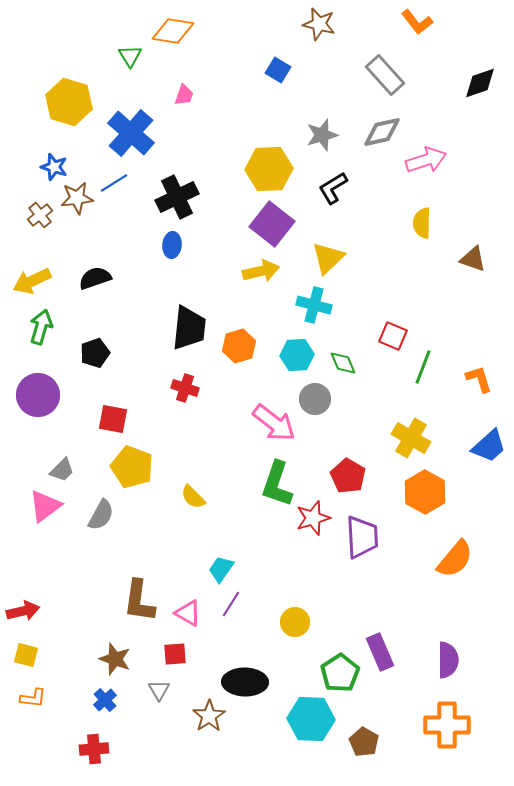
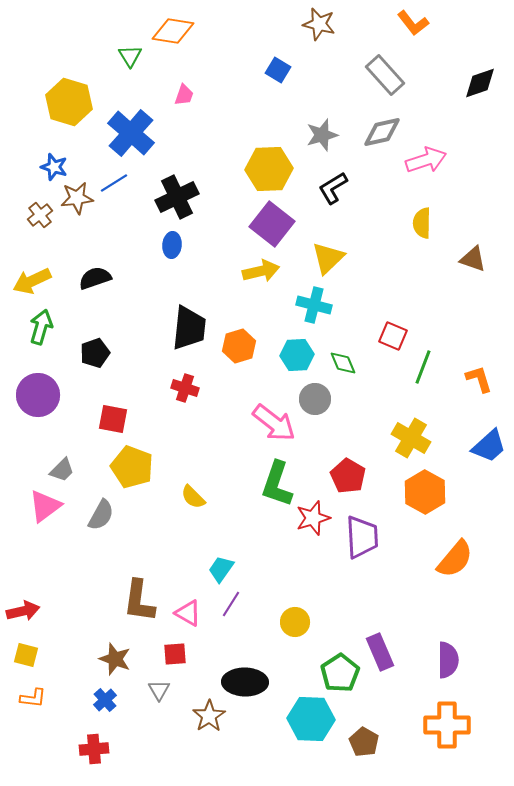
orange L-shape at (417, 22): moved 4 px left, 1 px down
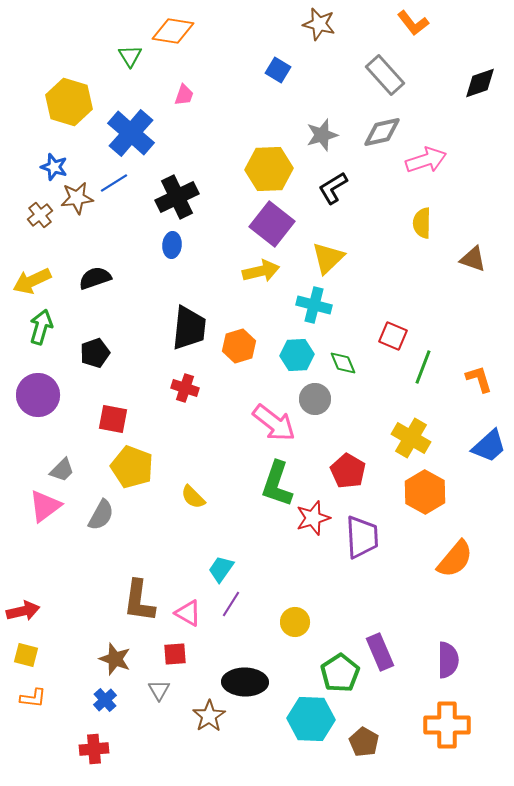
red pentagon at (348, 476): moved 5 px up
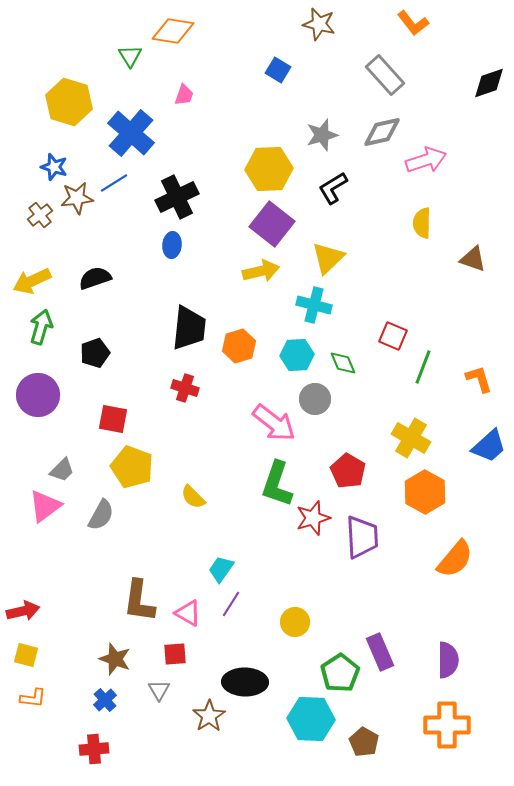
black diamond at (480, 83): moved 9 px right
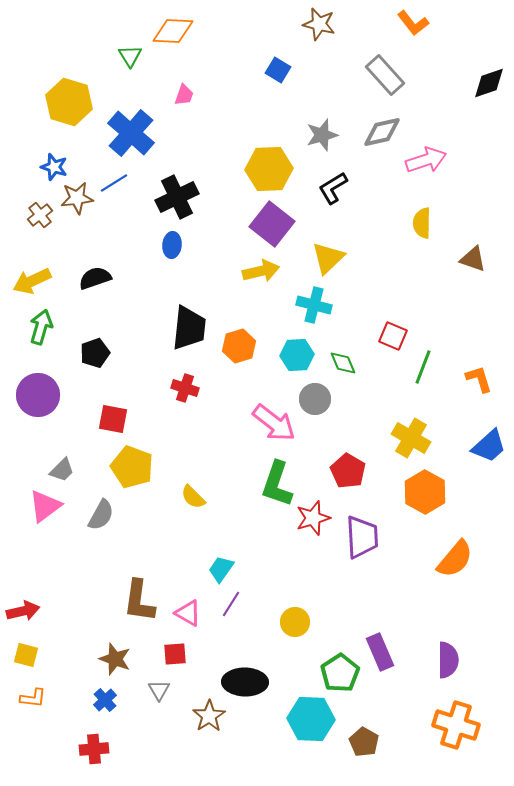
orange diamond at (173, 31): rotated 6 degrees counterclockwise
orange cross at (447, 725): moved 9 px right; rotated 18 degrees clockwise
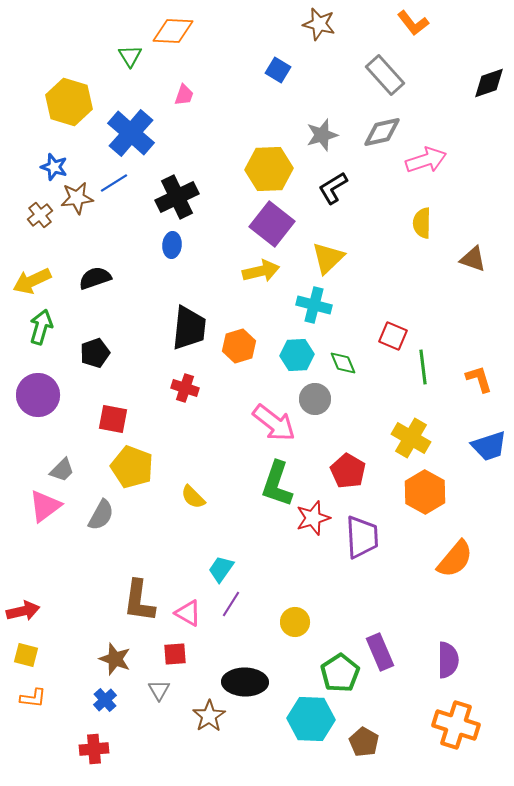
green line at (423, 367): rotated 28 degrees counterclockwise
blue trapezoid at (489, 446): rotated 24 degrees clockwise
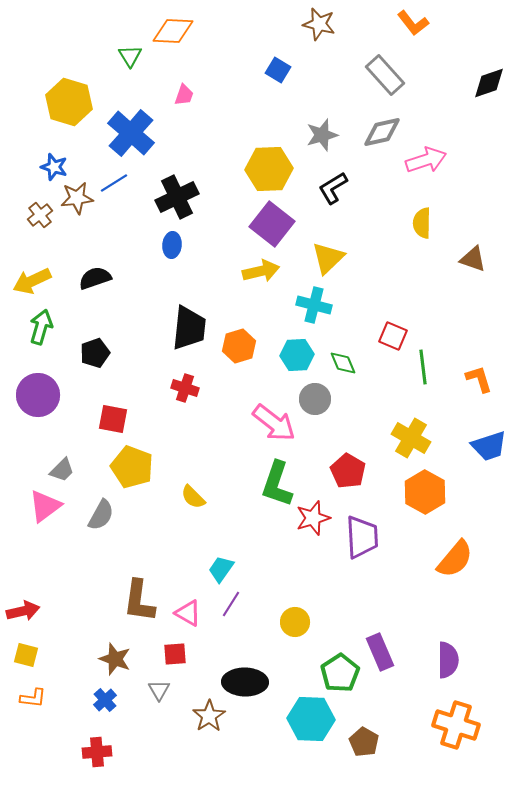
red cross at (94, 749): moved 3 px right, 3 px down
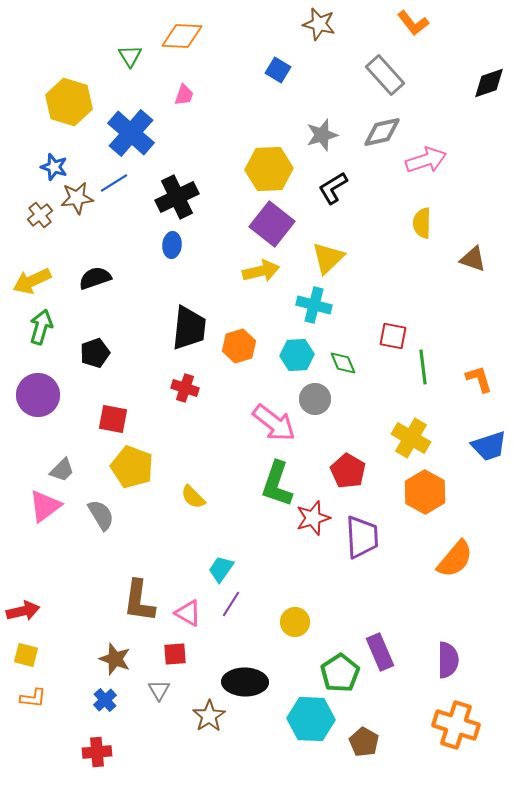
orange diamond at (173, 31): moved 9 px right, 5 px down
red square at (393, 336): rotated 12 degrees counterclockwise
gray semicircle at (101, 515): rotated 60 degrees counterclockwise
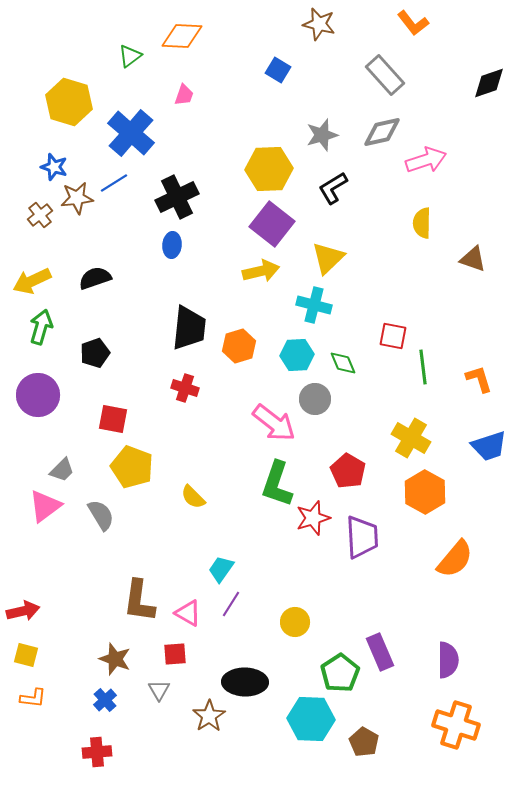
green triangle at (130, 56): rotated 25 degrees clockwise
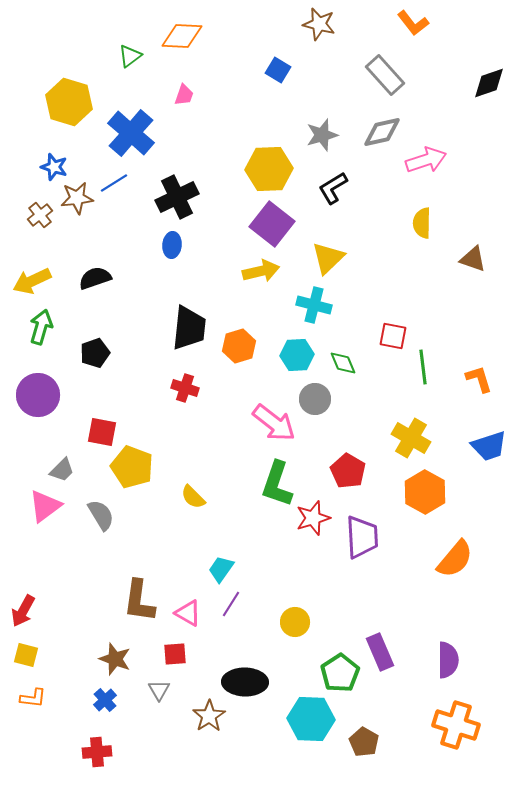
red square at (113, 419): moved 11 px left, 13 px down
red arrow at (23, 611): rotated 132 degrees clockwise
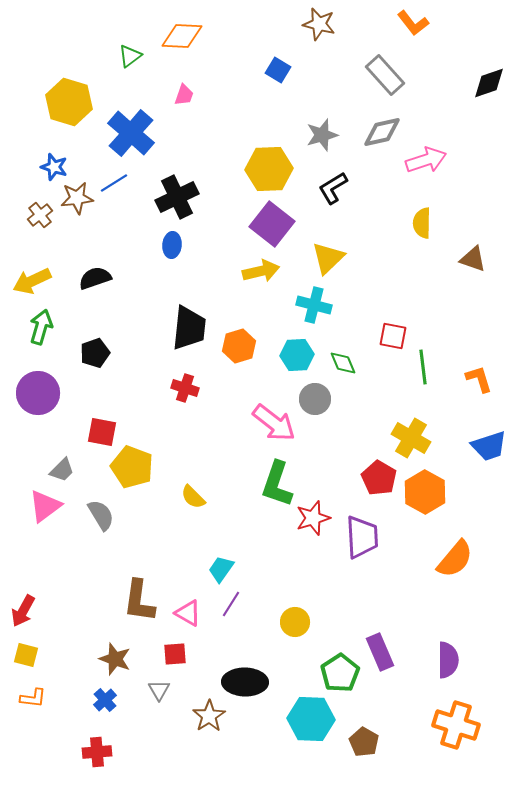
purple circle at (38, 395): moved 2 px up
red pentagon at (348, 471): moved 31 px right, 7 px down
